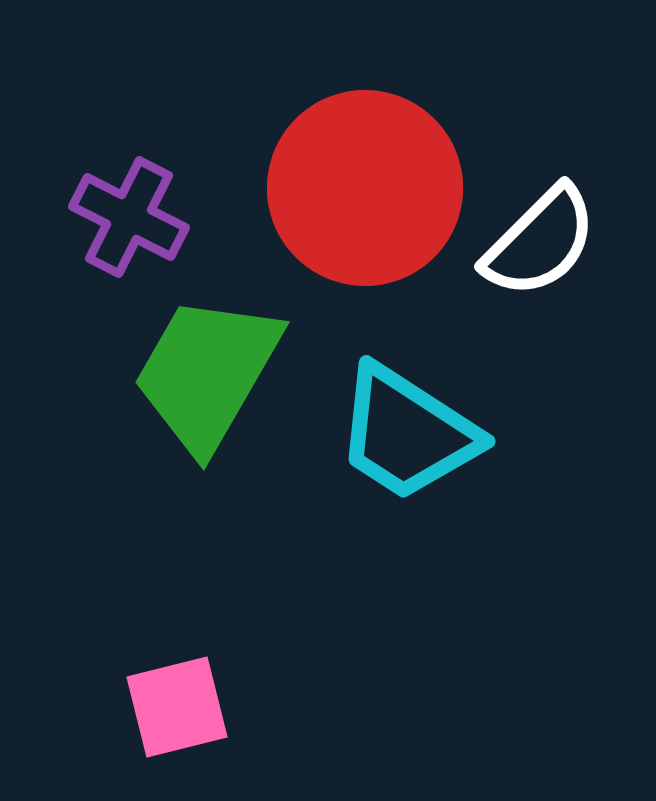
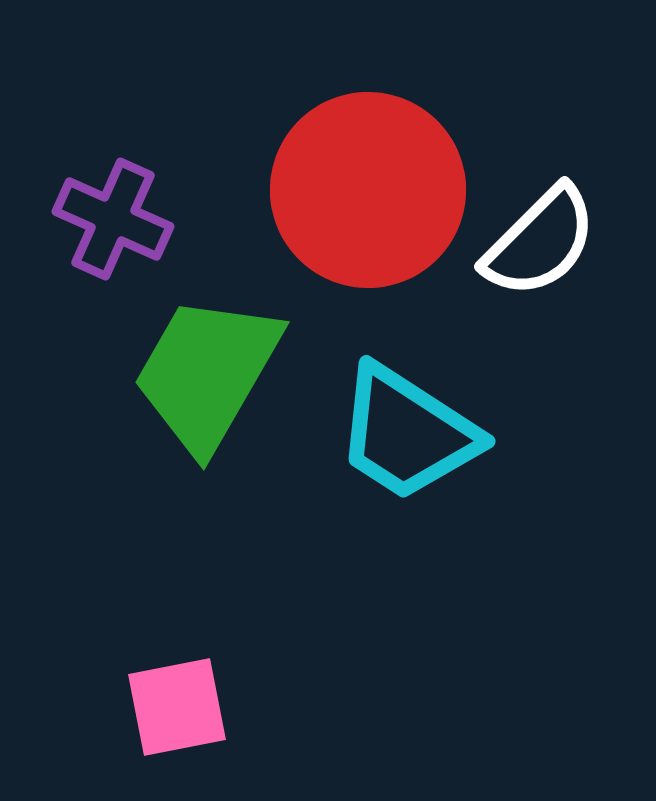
red circle: moved 3 px right, 2 px down
purple cross: moved 16 px left, 2 px down; rotated 3 degrees counterclockwise
pink square: rotated 3 degrees clockwise
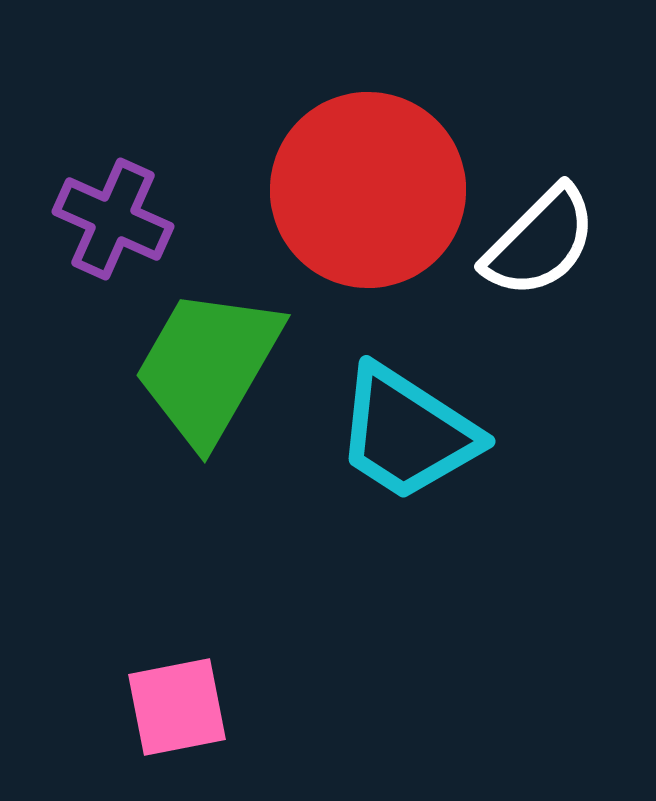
green trapezoid: moved 1 px right, 7 px up
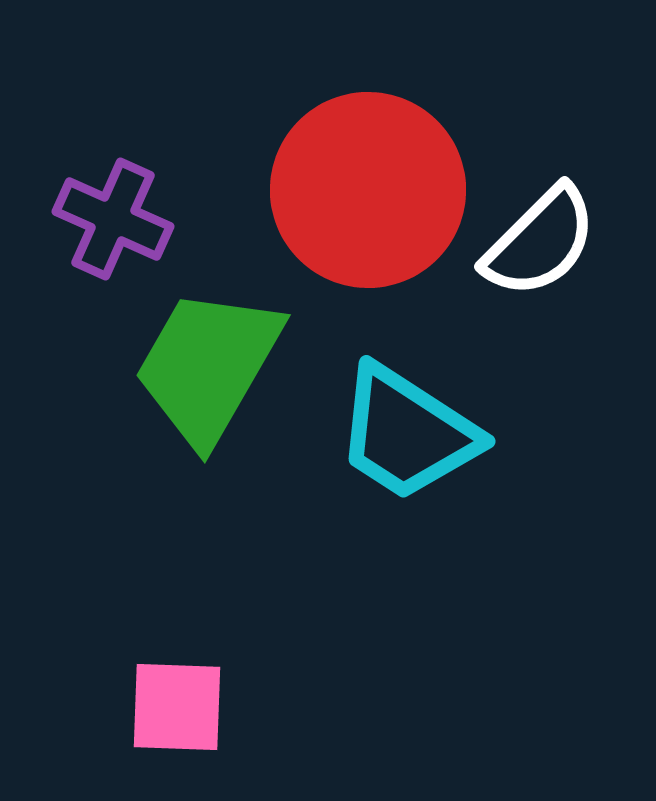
pink square: rotated 13 degrees clockwise
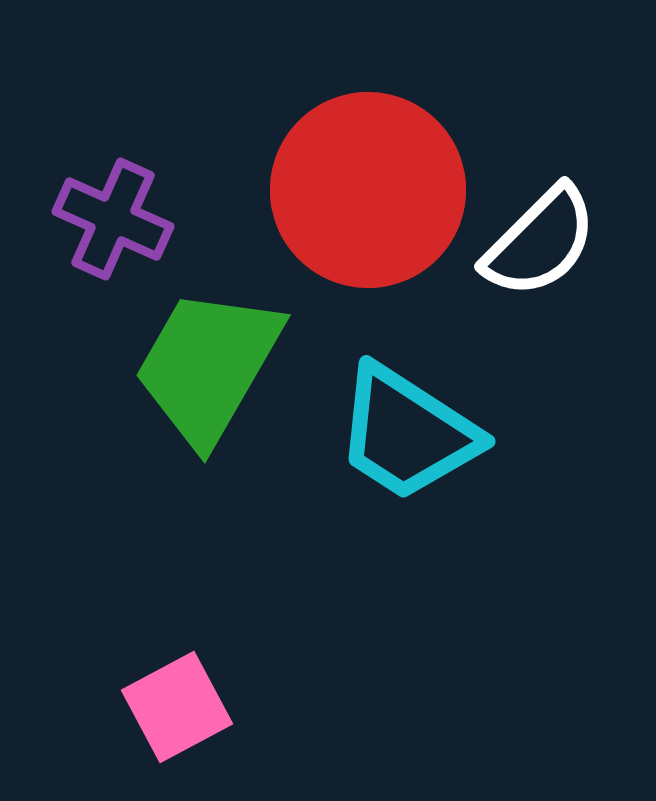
pink square: rotated 30 degrees counterclockwise
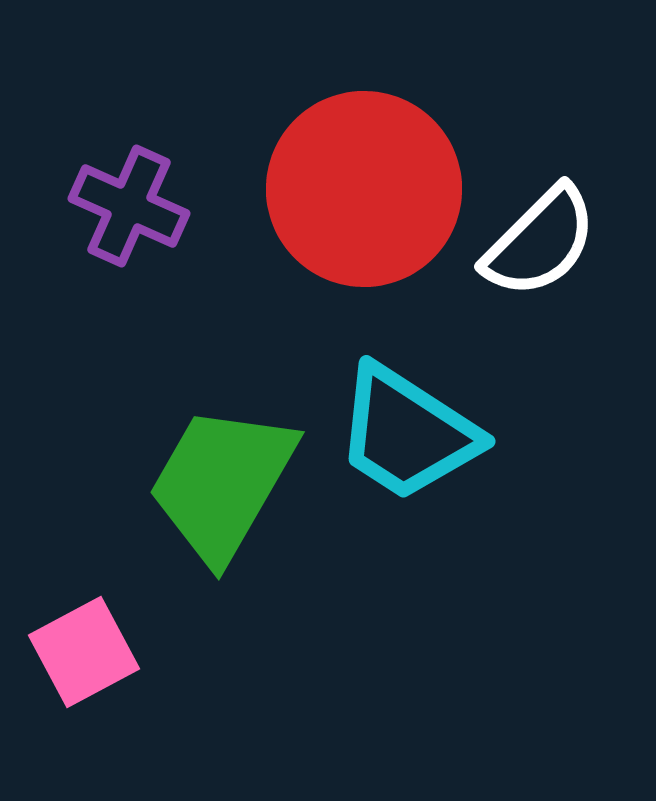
red circle: moved 4 px left, 1 px up
purple cross: moved 16 px right, 13 px up
green trapezoid: moved 14 px right, 117 px down
pink square: moved 93 px left, 55 px up
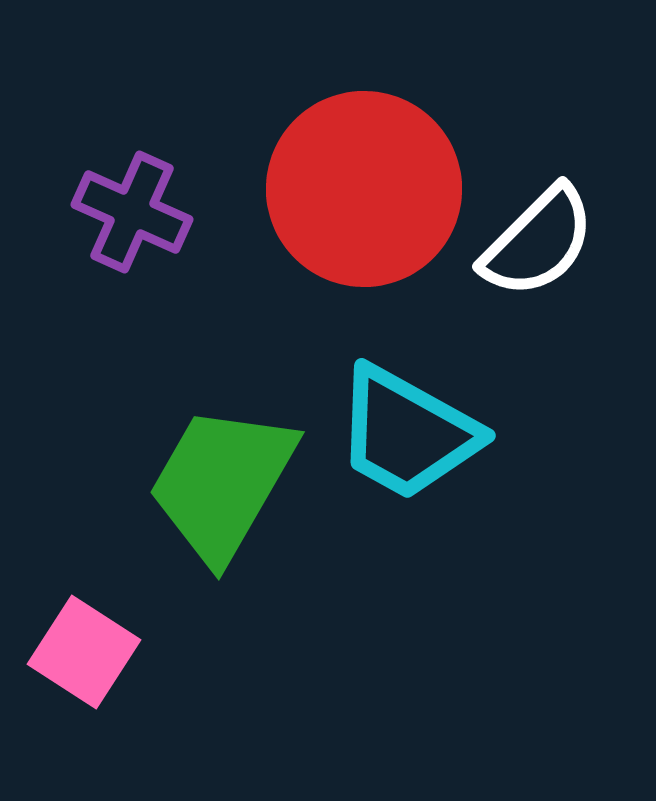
purple cross: moved 3 px right, 6 px down
white semicircle: moved 2 px left
cyan trapezoid: rotated 4 degrees counterclockwise
pink square: rotated 29 degrees counterclockwise
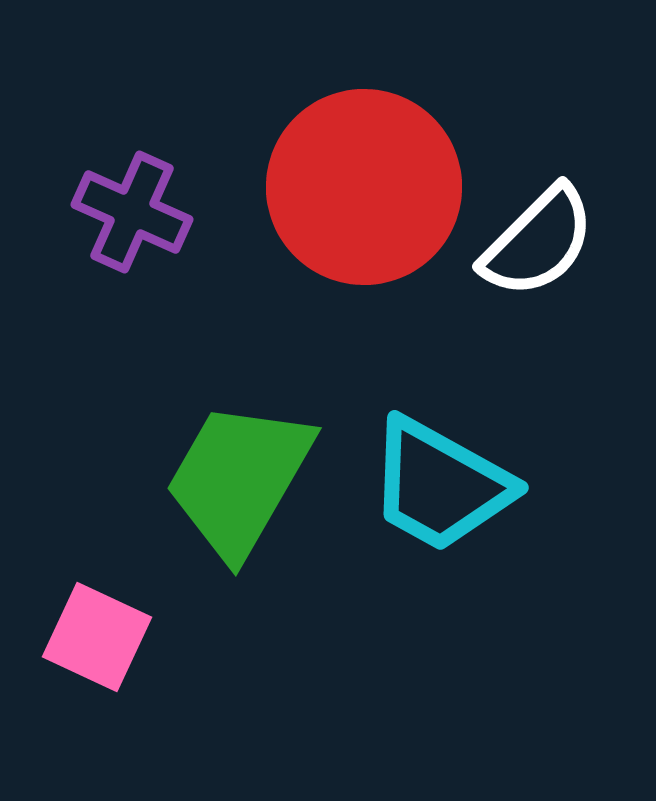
red circle: moved 2 px up
cyan trapezoid: moved 33 px right, 52 px down
green trapezoid: moved 17 px right, 4 px up
pink square: moved 13 px right, 15 px up; rotated 8 degrees counterclockwise
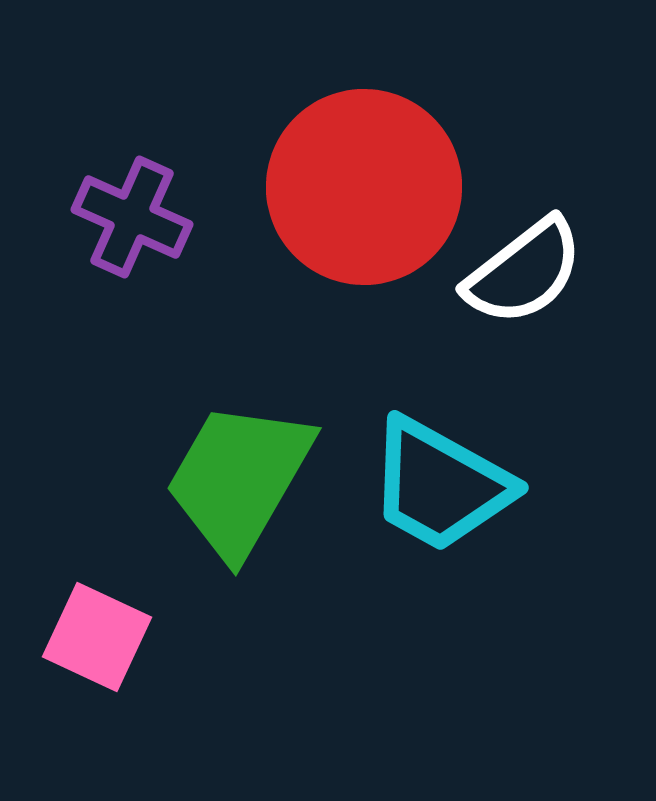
purple cross: moved 5 px down
white semicircle: moved 14 px left, 30 px down; rotated 7 degrees clockwise
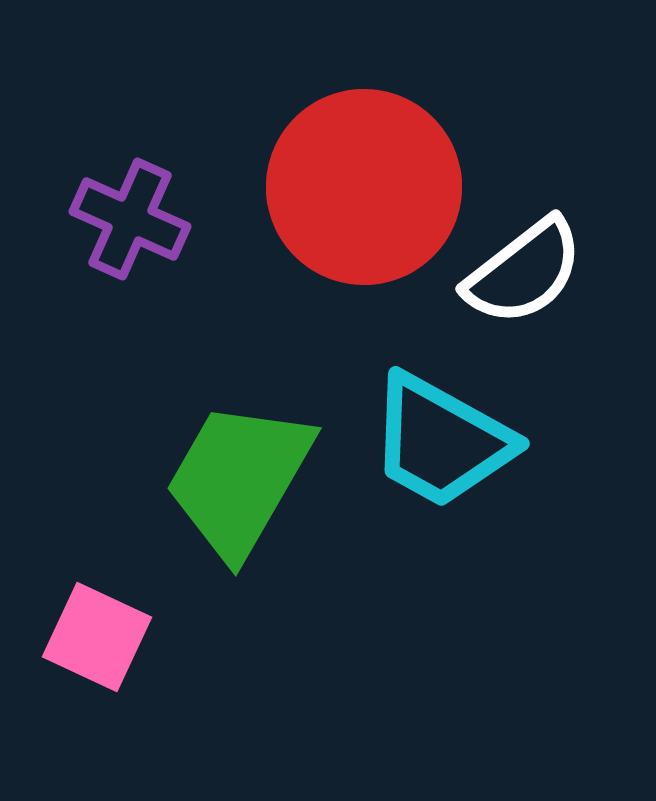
purple cross: moved 2 px left, 2 px down
cyan trapezoid: moved 1 px right, 44 px up
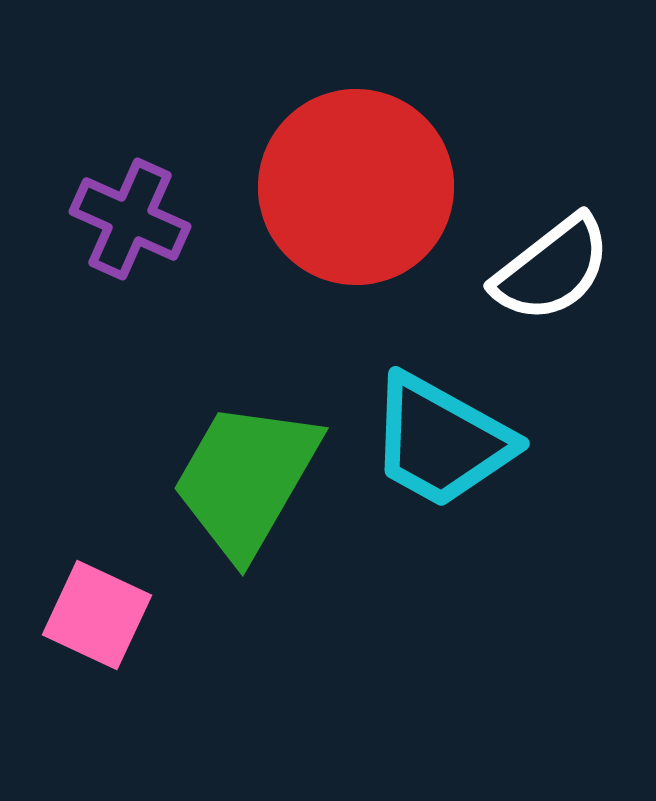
red circle: moved 8 px left
white semicircle: moved 28 px right, 3 px up
green trapezoid: moved 7 px right
pink square: moved 22 px up
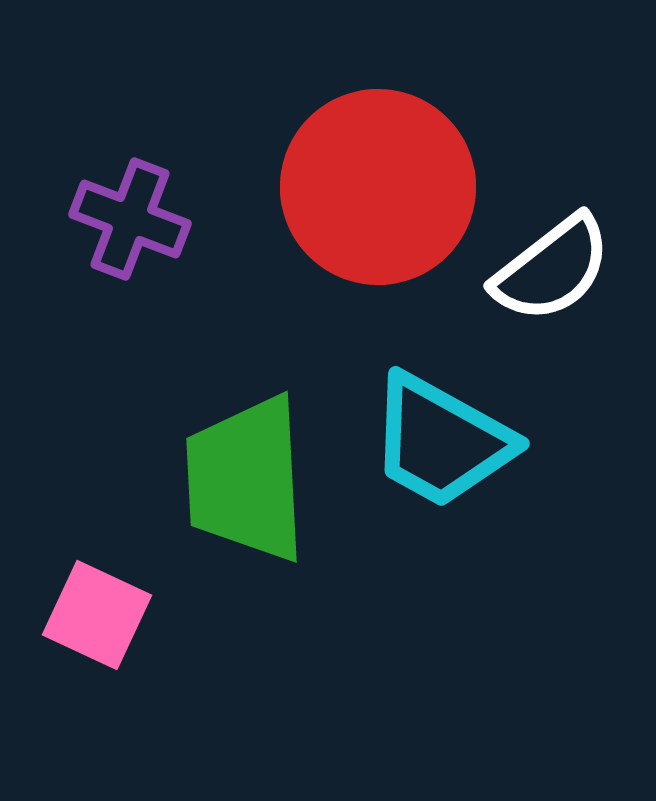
red circle: moved 22 px right
purple cross: rotated 3 degrees counterclockwise
green trapezoid: rotated 33 degrees counterclockwise
